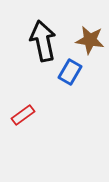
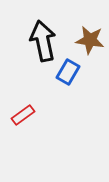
blue rectangle: moved 2 px left
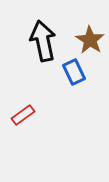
brown star: rotated 24 degrees clockwise
blue rectangle: moved 6 px right; rotated 55 degrees counterclockwise
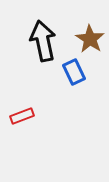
brown star: moved 1 px up
red rectangle: moved 1 px left, 1 px down; rotated 15 degrees clockwise
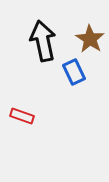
red rectangle: rotated 40 degrees clockwise
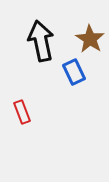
black arrow: moved 2 px left
red rectangle: moved 4 px up; rotated 50 degrees clockwise
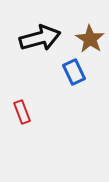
black arrow: moved 1 px left, 3 px up; rotated 87 degrees clockwise
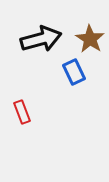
black arrow: moved 1 px right, 1 px down
